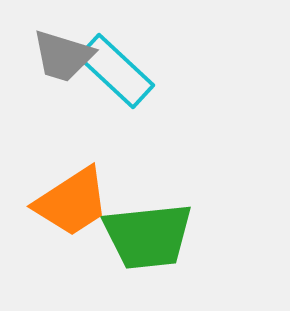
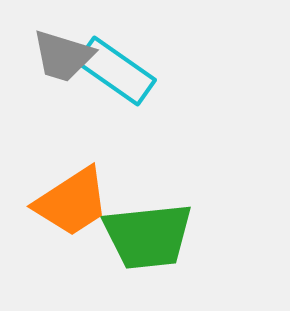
cyan rectangle: rotated 8 degrees counterclockwise
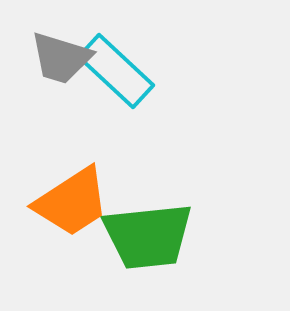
gray trapezoid: moved 2 px left, 2 px down
cyan rectangle: rotated 8 degrees clockwise
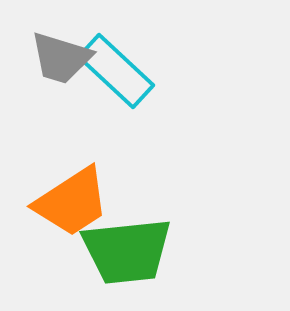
green trapezoid: moved 21 px left, 15 px down
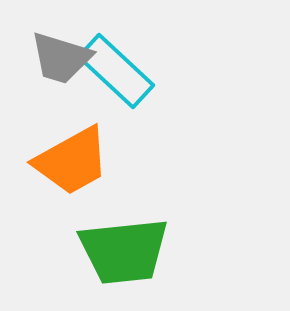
orange trapezoid: moved 41 px up; rotated 4 degrees clockwise
green trapezoid: moved 3 px left
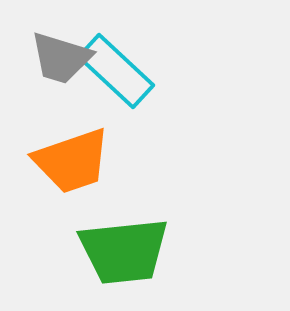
orange trapezoid: rotated 10 degrees clockwise
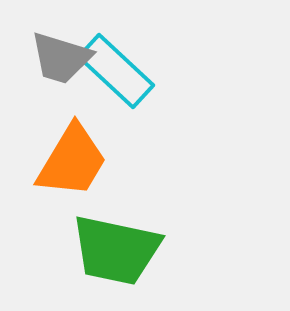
orange trapezoid: rotated 40 degrees counterclockwise
green trapezoid: moved 8 px left, 1 px up; rotated 18 degrees clockwise
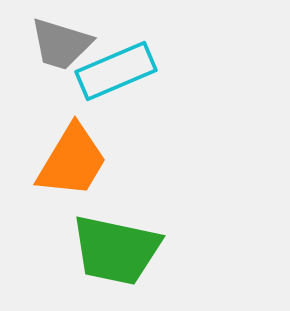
gray trapezoid: moved 14 px up
cyan rectangle: rotated 66 degrees counterclockwise
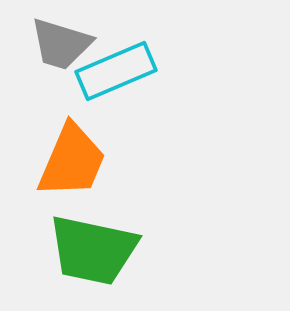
orange trapezoid: rotated 8 degrees counterclockwise
green trapezoid: moved 23 px left
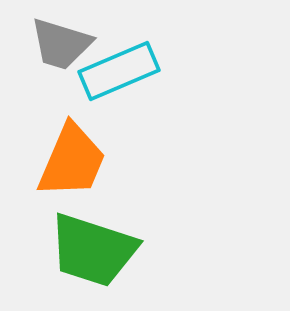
cyan rectangle: moved 3 px right
green trapezoid: rotated 6 degrees clockwise
